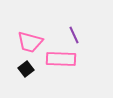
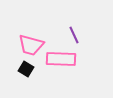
pink trapezoid: moved 1 px right, 3 px down
black square: rotated 21 degrees counterclockwise
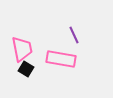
pink trapezoid: moved 9 px left, 4 px down; rotated 116 degrees counterclockwise
pink rectangle: rotated 8 degrees clockwise
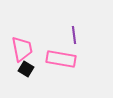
purple line: rotated 18 degrees clockwise
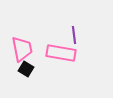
pink rectangle: moved 6 px up
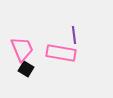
pink trapezoid: rotated 12 degrees counterclockwise
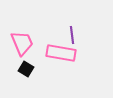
purple line: moved 2 px left
pink trapezoid: moved 6 px up
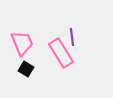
purple line: moved 2 px down
pink rectangle: rotated 48 degrees clockwise
